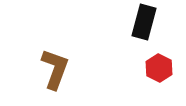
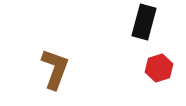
red hexagon: rotated 16 degrees clockwise
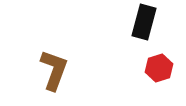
brown L-shape: moved 1 px left, 1 px down
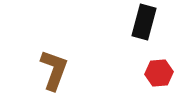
red hexagon: moved 5 px down; rotated 12 degrees clockwise
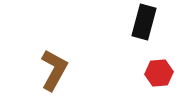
brown L-shape: rotated 9 degrees clockwise
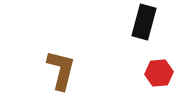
brown L-shape: moved 7 px right; rotated 15 degrees counterclockwise
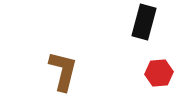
brown L-shape: moved 2 px right, 1 px down
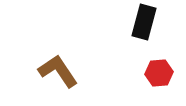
brown L-shape: moved 5 px left; rotated 48 degrees counterclockwise
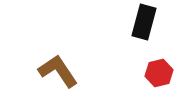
red hexagon: rotated 8 degrees counterclockwise
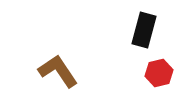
black rectangle: moved 8 px down
